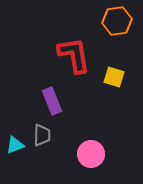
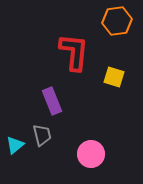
red L-shape: moved 3 px up; rotated 15 degrees clockwise
gray trapezoid: rotated 15 degrees counterclockwise
cyan triangle: rotated 18 degrees counterclockwise
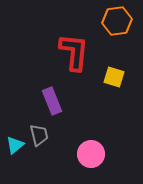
gray trapezoid: moved 3 px left
